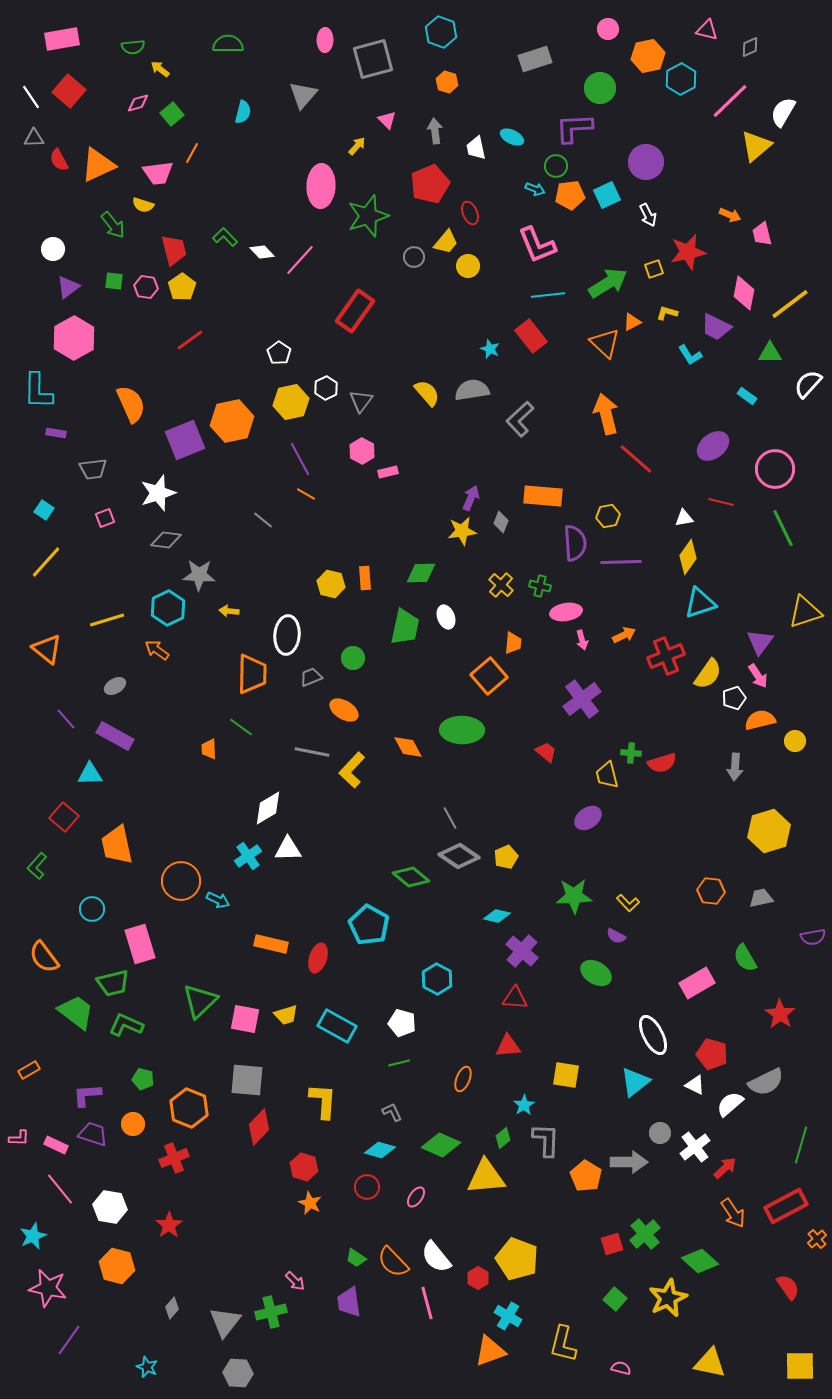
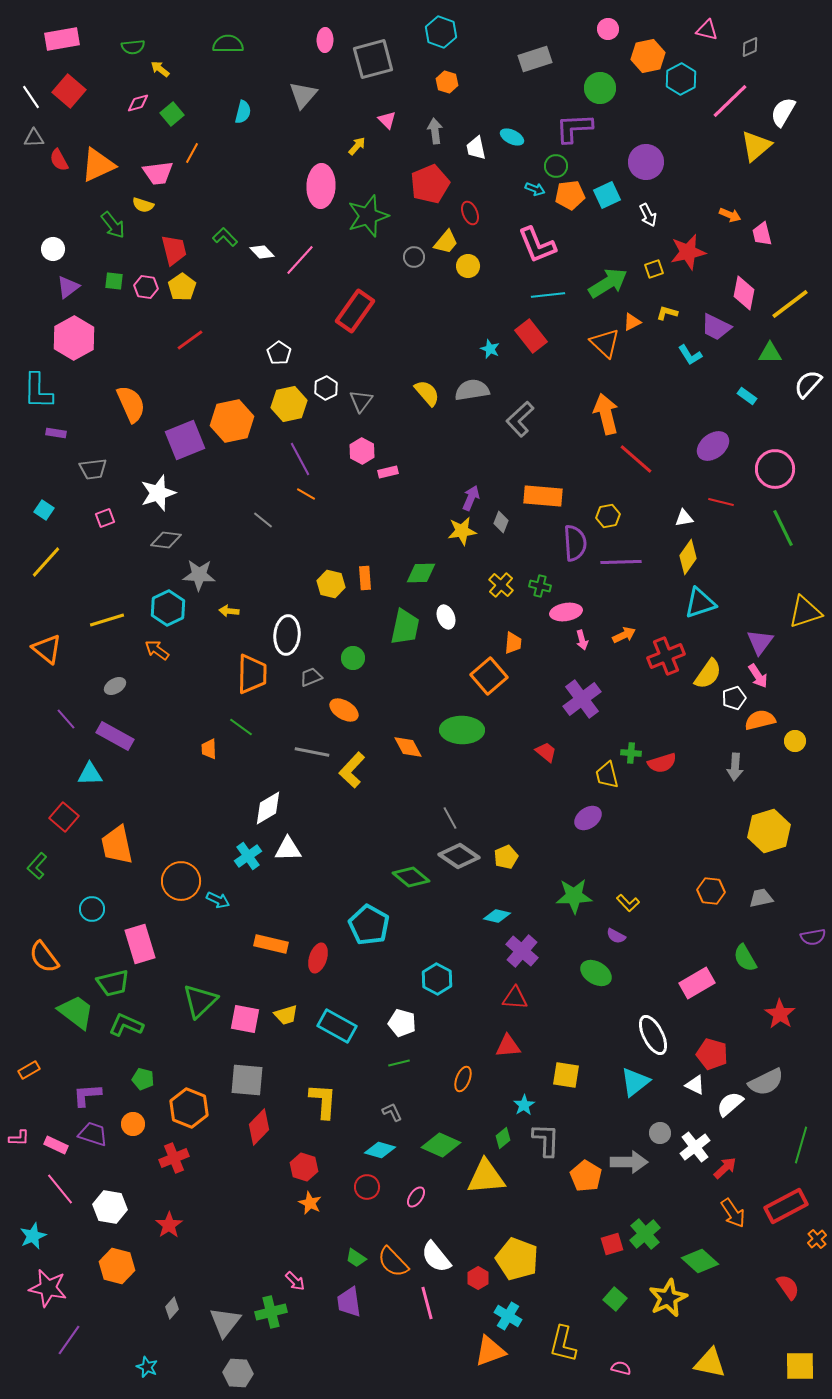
yellow hexagon at (291, 402): moved 2 px left, 2 px down
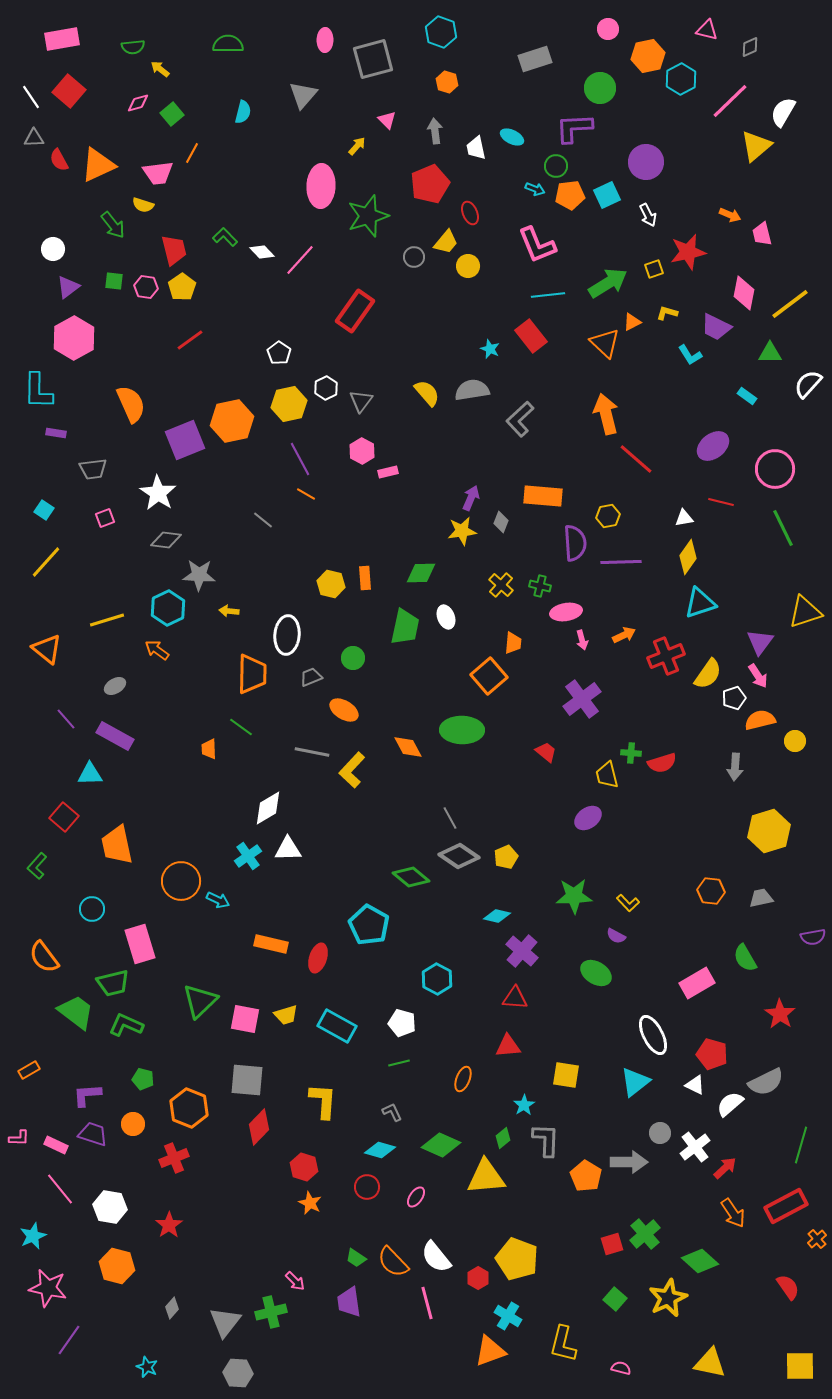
white star at (158, 493): rotated 21 degrees counterclockwise
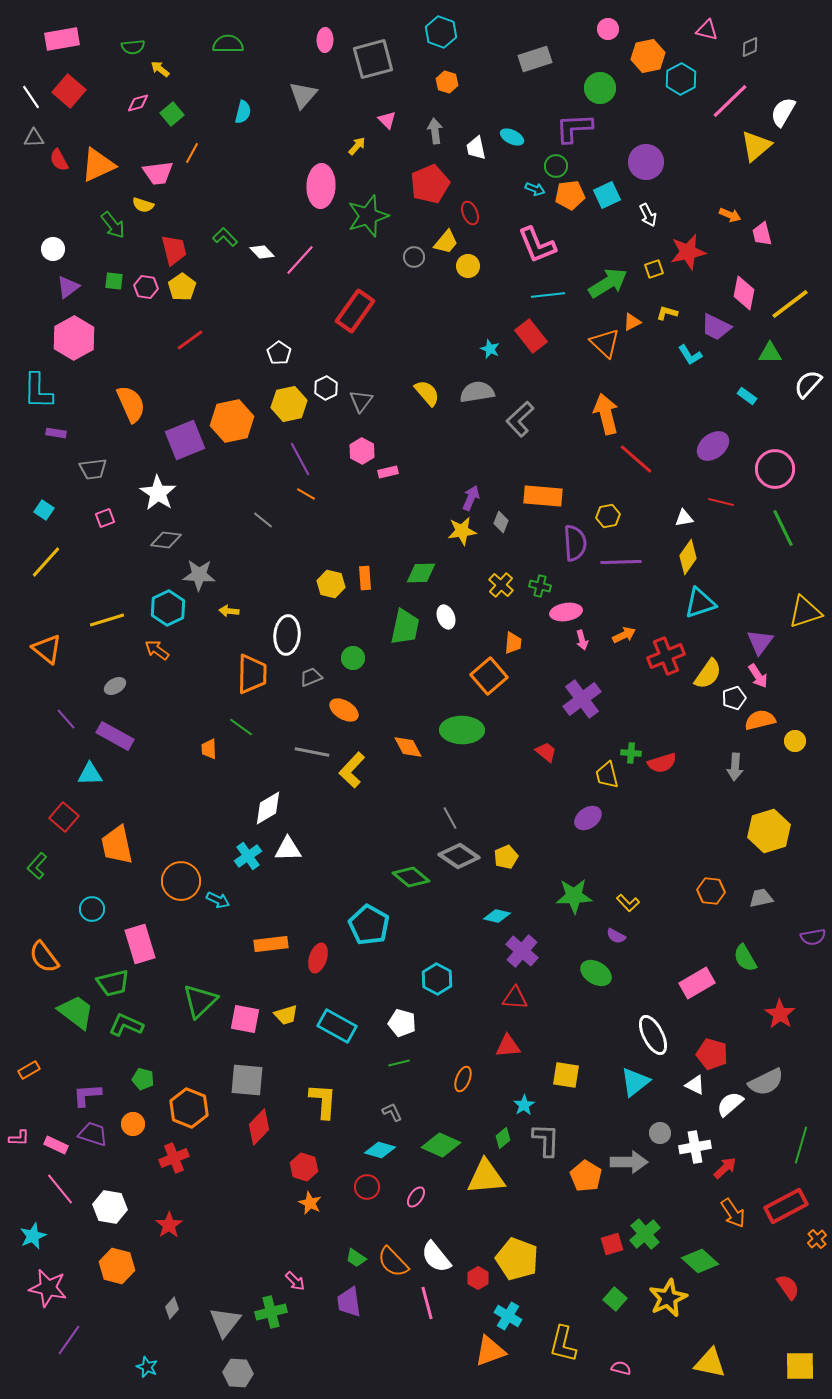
gray semicircle at (472, 390): moved 5 px right, 2 px down
orange rectangle at (271, 944): rotated 20 degrees counterclockwise
white cross at (695, 1147): rotated 28 degrees clockwise
